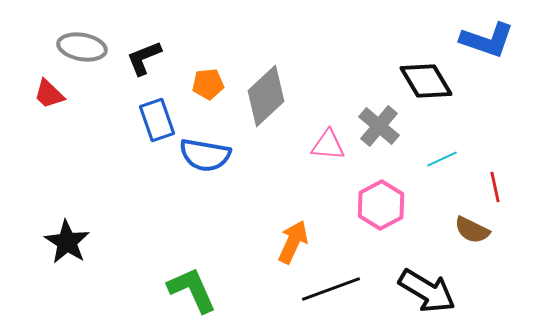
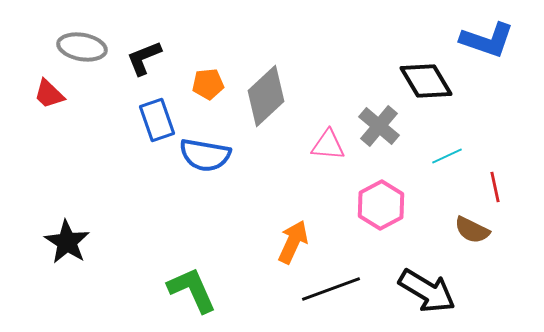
cyan line: moved 5 px right, 3 px up
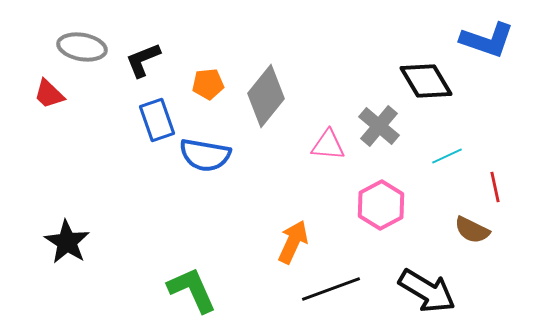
black L-shape: moved 1 px left, 2 px down
gray diamond: rotated 8 degrees counterclockwise
